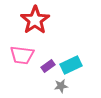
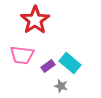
cyan rectangle: moved 1 px left, 2 px up; rotated 65 degrees clockwise
gray star: rotated 24 degrees clockwise
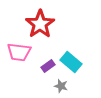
red star: moved 5 px right, 4 px down
pink trapezoid: moved 3 px left, 3 px up
cyan rectangle: moved 1 px right, 1 px up
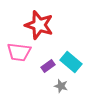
red star: moved 1 px left, 1 px down; rotated 20 degrees counterclockwise
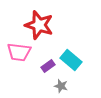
cyan rectangle: moved 2 px up
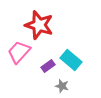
pink trapezoid: rotated 125 degrees clockwise
gray star: moved 1 px right
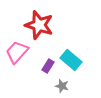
pink trapezoid: moved 2 px left
purple rectangle: rotated 24 degrees counterclockwise
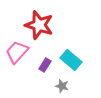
purple rectangle: moved 3 px left, 1 px up
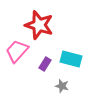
pink trapezoid: moved 1 px up
cyan rectangle: moved 1 px up; rotated 25 degrees counterclockwise
purple rectangle: moved 1 px up
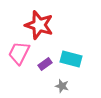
pink trapezoid: moved 2 px right, 2 px down; rotated 15 degrees counterclockwise
purple rectangle: rotated 24 degrees clockwise
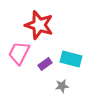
gray star: rotated 24 degrees counterclockwise
